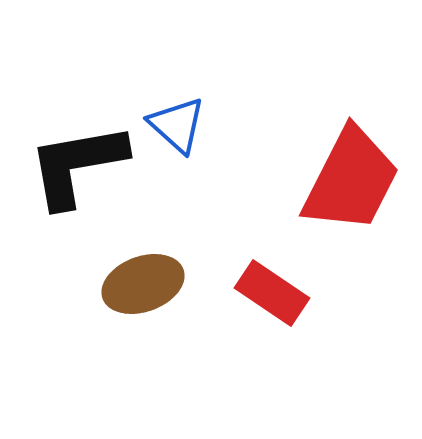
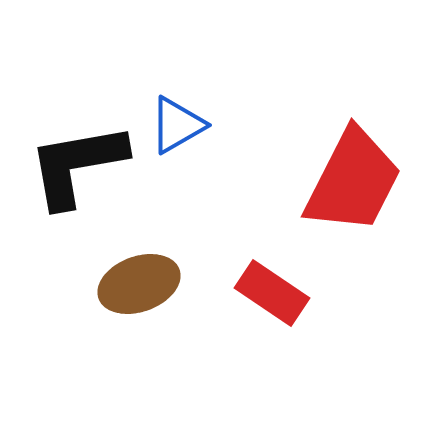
blue triangle: rotated 48 degrees clockwise
red trapezoid: moved 2 px right, 1 px down
brown ellipse: moved 4 px left
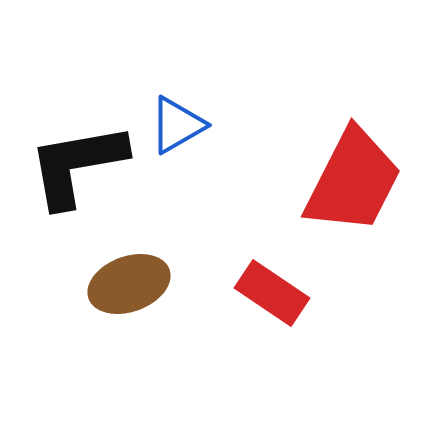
brown ellipse: moved 10 px left
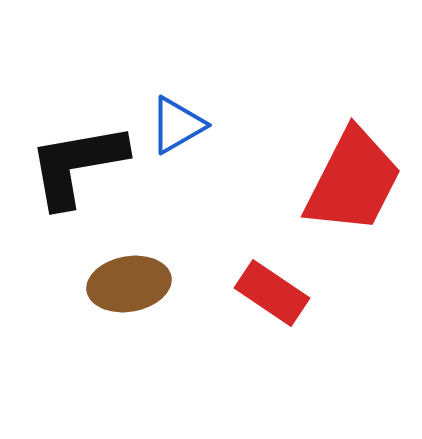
brown ellipse: rotated 10 degrees clockwise
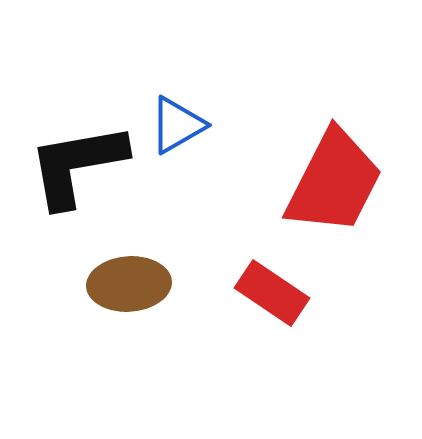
red trapezoid: moved 19 px left, 1 px down
brown ellipse: rotated 6 degrees clockwise
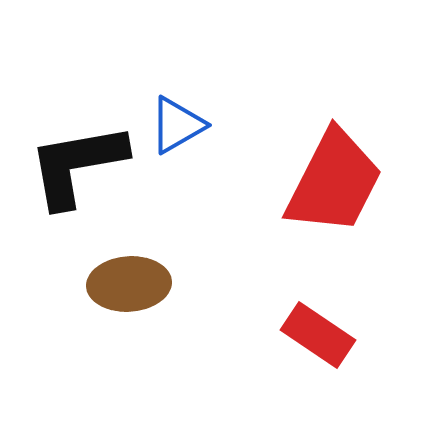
red rectangle: moved 46 px right, 42 px down
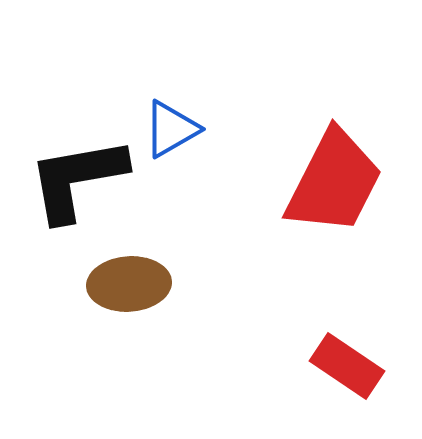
blue triangle: moved 6 px left, 4 px down
black L-shape: moved 14 px down
red rectangle: moved 29 px right, 31 px down
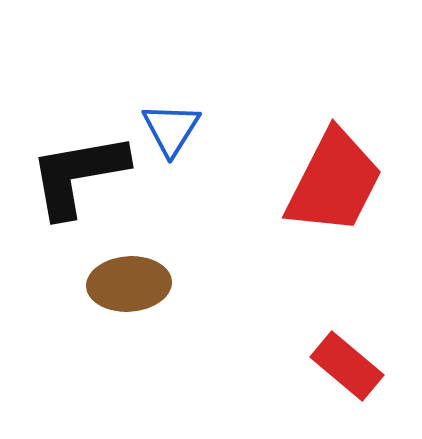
blue triangle: rotated 28 degrees counterclockwise
black L-shape: moved 1 px right, 4 px up
red rectangle: rotated 6 degrees clockwise
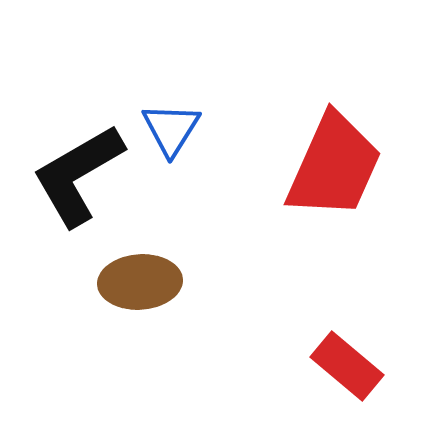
black L-shape: rotated 20 degrees counterclockwise
red trapezoid: moved 16 px up; rotated 3 degrees counterclockwise
brown ellipse: moved 11 px right, 2 px up
